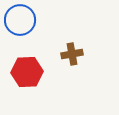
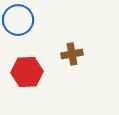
blue circle: moved 2 px left
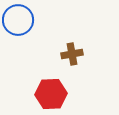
red hexagon: moved 24 px right, 22 px down
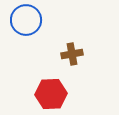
blue circle: moved 8 px right
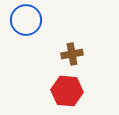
red hexagon: moved 16 px right, 3 px up; rotated 8 degrees clockwise
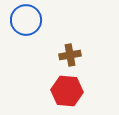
brown cross: moved 2 px left, 1 px down
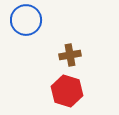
red hexagon: rotated 12 degrees clockwise
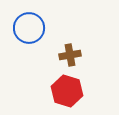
blue circle: moved 3 px right, 8 px down
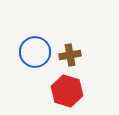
blue circle: moved 6 px right, 24 px down
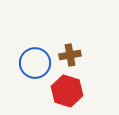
blue circle: moved 11 px down
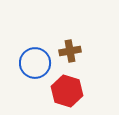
brown cross: moved 4 px up
